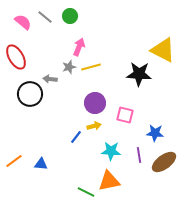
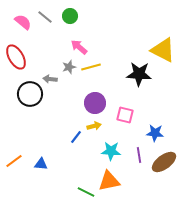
pink arrow: rotated 72 degrees counterclockwise
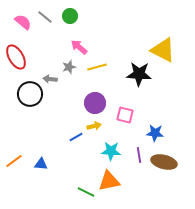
yellow line: moved 6 px right
blue line: rotated 24 degrees clockwise
brown ellipse: rotated 50 degrees clockwise
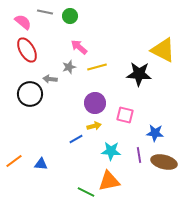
gray line: moved 5 px up; rotated 28 degrees counterclockwise
red ellipse: moved 11 px right, 7 px up
blue line: moved 2 px down
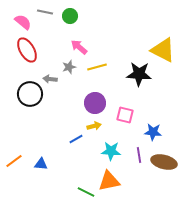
blue star: moved 2 px left, 1 px up
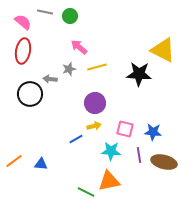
red ellipse: moved 4 px left, 1 px down; rotated 40 degrees clockwise
gray star: moved 2 px down
pink square: moved 14 px down
